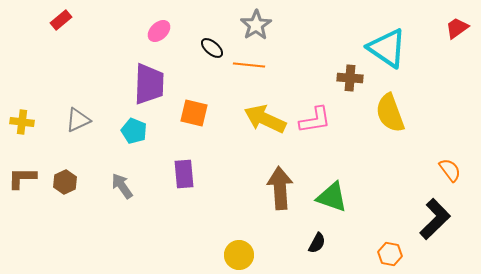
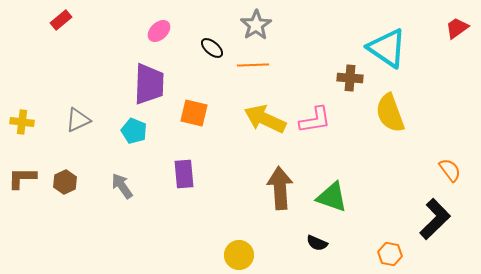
orange line: moved 4 px right; rotated 8 degrees counterclockwise
black semicircle: rotated 85 degrees clockwise
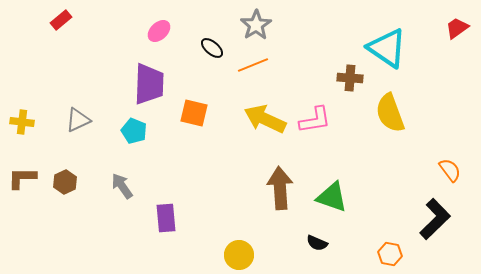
orange line: rotated 20 degrees counterclockwise
purple rectangle: moved 18 px left, 44 px down
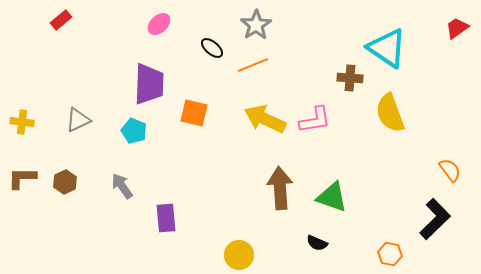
pink ellipse: moved 7 px up
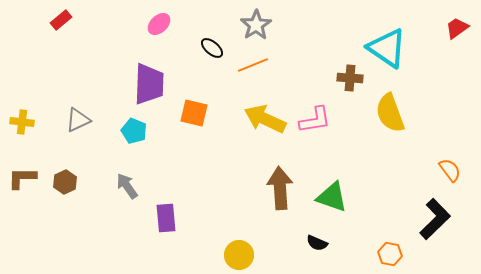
gray arrow: moved 5 px right
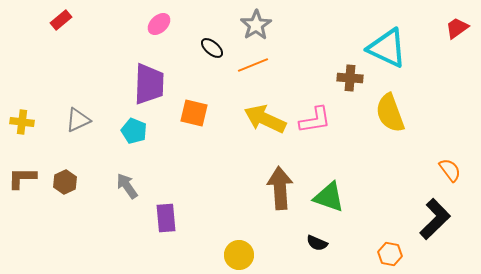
cyan triangle: rotated 9 degrees counterclockwise
green triangle: moved 3 px left
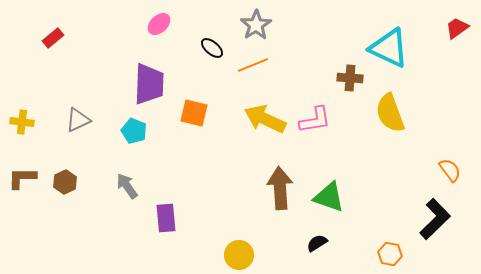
red rectangle: moved 8 px left, 18 px down
cyan triangle: moved 2 px right
black semicircle: rotated 125 degrees clockwise
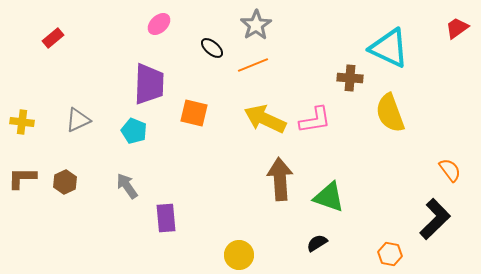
brown arrow: moved 9 px up
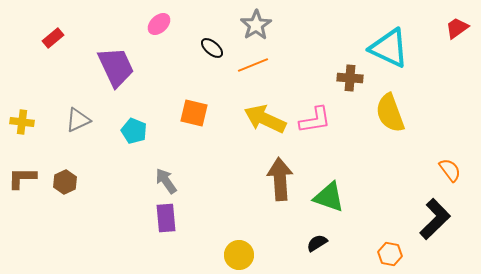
purple trapezoid: moved 33 px left, 17 px up; rotated 27 degrees counterclockwise
gray arrow: moved 39 px right, 5 px up
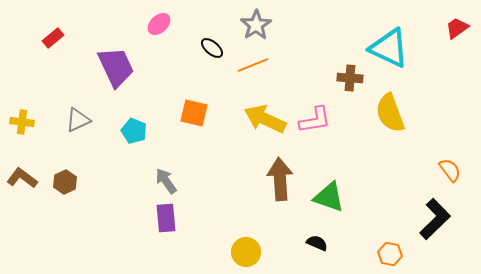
brown L-shape: rotated 36 degrees clockwise
black semicircle: rotated 55 degrees clockwise
yellow circle: moved 7 px right, 3 px up
